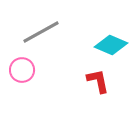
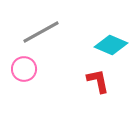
pink circle: moved 2 px right, 1 px up
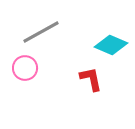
pink circle: moved 1 px right, 1 px up
red L-shape: moved 7 px left, 2 px up
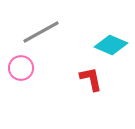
pink circle: moved 4 px left
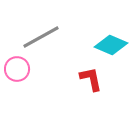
gray line: moved 5 px down
pink circle: moved 4 px left, 1 px down
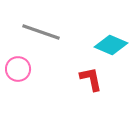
gray line: moved 5 px up; rotated 48 degrees clockwise
pink circle: moved 1 px right
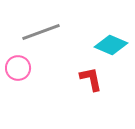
gray line: rotated 39 degrees counterclockwise
pink circle: moved 1 px up
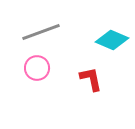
cyan diamond: moved 1 px right, 5 px up
pink circle: moved 19 px right
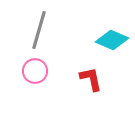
gray line: moved 2 px left, 2 px up; rotated 54 degrees counterclockwise
pink circle: moved 2 px left, 3 px down
